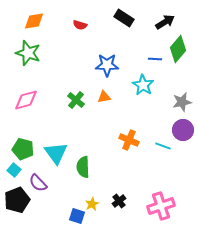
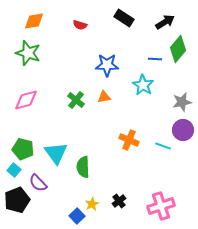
blue square: rotated 28 degrees clockwise
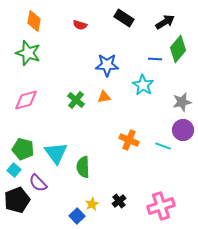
orange diamond: rotated 70 degrees counterclockwise
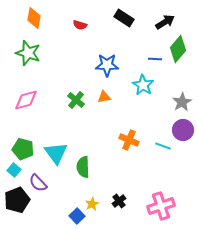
orange diamond: moved 3 px up
gray star: rotated 18 degrees counterclockwise
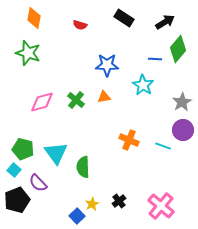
pink diamond: moved 16 px right, 2 px down
pink cross: rotated 32 degrees counterclockwise
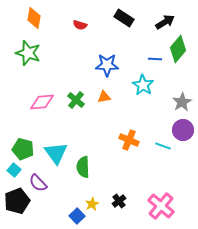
pink diamond: rotated 10 degrees clockwise
black pentagon: moved 1 px down
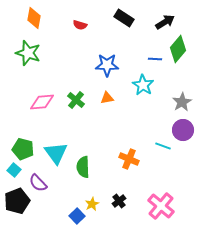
orange triangle: moved 3 px right, 1 px down
orange cross: moved 19 px down
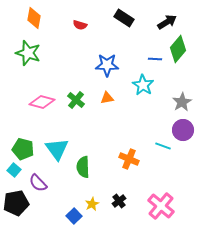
black arrow: moved 2 px right
pink diamond: rotated 20 degrees clockwise
cyan triangle: moved 1 px right, 4 px up
black pentagon: moved 1 px left, 2 px down; rotated 10 degrees clockwise
blue square: moved 3 px left
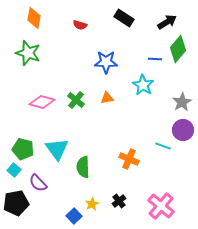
blue star: moved 1 px left, 3 px up
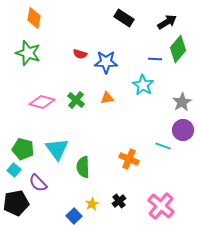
red semicircle: moved 29 px down
